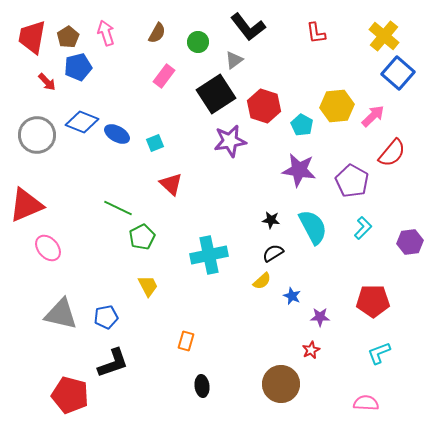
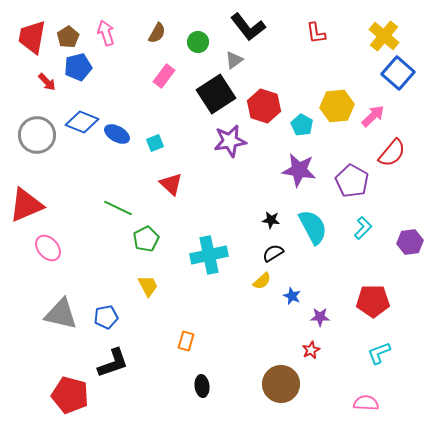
green pentagon at (142, 237): moved 4 px right, 2 px down
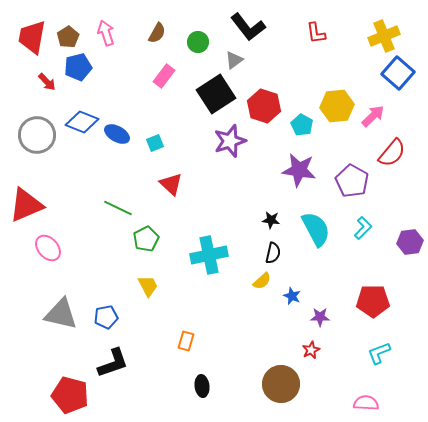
yellow cross at (384, 36): rotated 28 degrees clockwise
purple star at (230, 141): rotated 8 degrees counterclockwise
cyan semicircle at (313, 227): moved 3 px right, 2 px down
black semicircle at (273, 253): rotated 135 degrees clockwise
